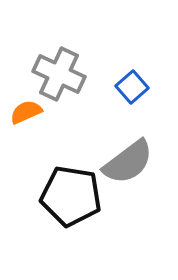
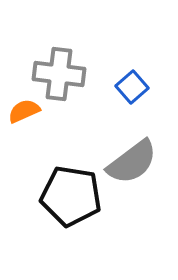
gray cross: rotated 18 degrees counterclockwise
orange semicircle: moved 2 px left, 1 px up
gray semicircle: moved 4 px right
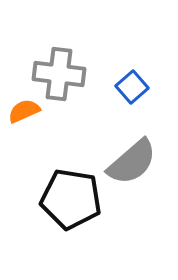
gray semicircle: rotated 4 degrees counterclockwise
black pentagon: moved 3 px down
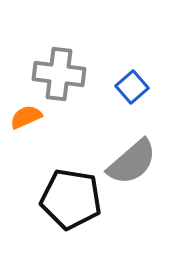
orange semicircle: moved 2 px right, 6 px down
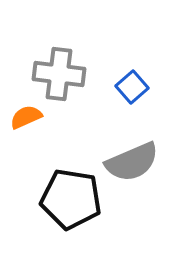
gray semicircle: rotated 18 degrees clockwise
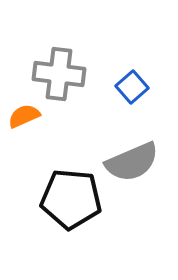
orange semicircle: moved 2 px left, 1 px up
black pentagon: rotated 4 degrees counterclockwise
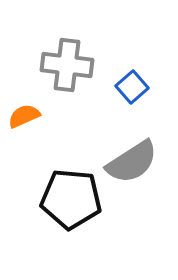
gray cross: moved 8 px right, 9 px up
gray semicircle: rotated 10 degrees counterclockwise
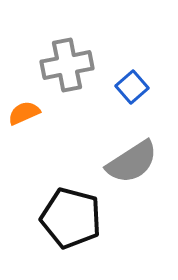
gray cross: rotated 18 degrees counterclockwise
orange semicircle: moved 3 px up
black pentagon: moved 19 px down; rotated 10 degrees clockwise
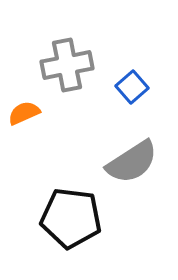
black pentagon: rotated 8 degrees counterclockwise
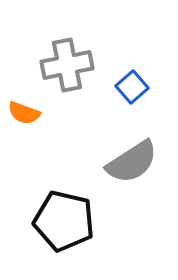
orange semicircle: rotated 136 degrees counterclockwise
black pentagon: moved 7 px left, 3 px down; rotated 6 degrees clockwise
